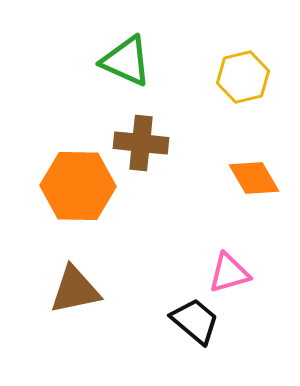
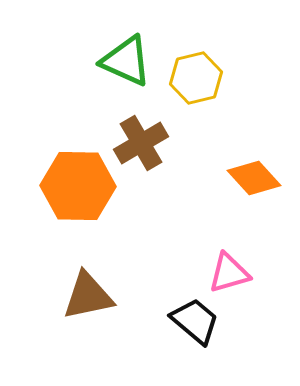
yellow hexagon: moved 47 px left, 1 px down
brown cross: rotated 36 degrees counterclockwise
orange diamond: rotated 12 degrees counterclockwise
brown triangle: moved 13 px right, 6 px down
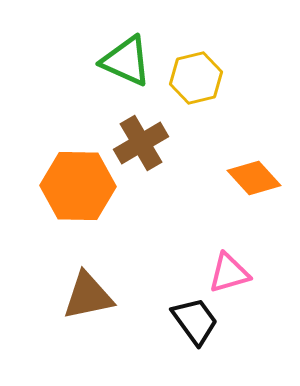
black trapezoid: rotated 14 degrees clockwise
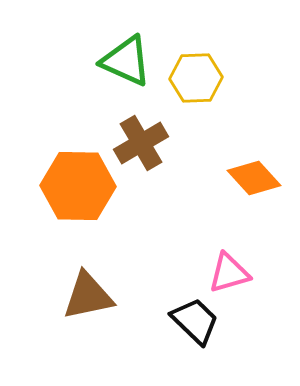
yellow hexagon: rotated 12 degrees clockwise
black trapezoid: rotated 10 degrees counterclockwise
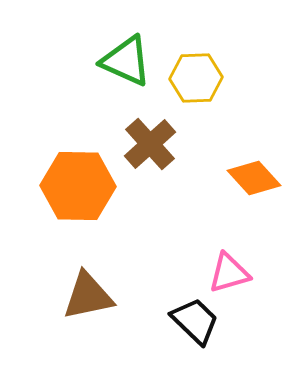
brown cross: moved 9 px right, 1 px down; rotated 12 degrees counterclockwise
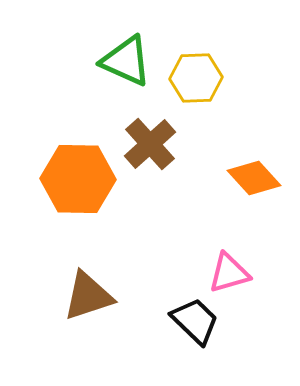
orange hexagon: moved 7 px up
brown triangle: rotated 6 degrees counterclockwise
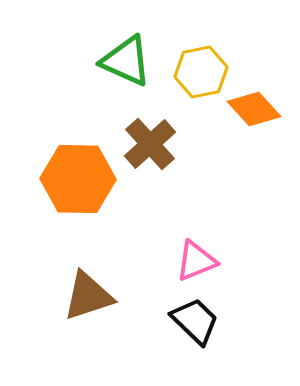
yellow hexagon: moved 5 px right, 6 px up; rotated 9 degrees counterclockwise
orange diamond: moved 69 px up
pink triangle: moved 33 px left, 12 px up; rotated 6 degrees counterclockwise
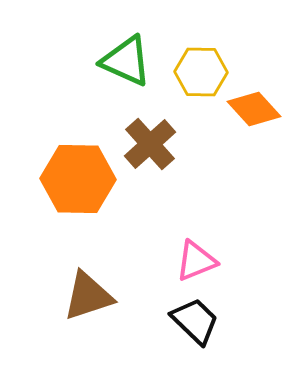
yellow hexagon: rotated 12 degrees clockwise
